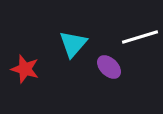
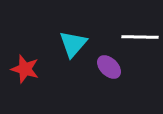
white line: rotated 18 degrees clockwise
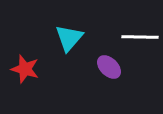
cyan triangle: moved 4 px left, 6 px up
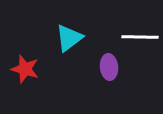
cyan triangle: rotated 12 degrees clockwise
purple ellipse: rotated 40 degrees clockwise
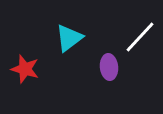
white line: rotated 48 degrees counterclockwise
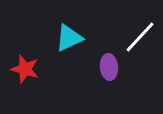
cyan triangle: rotated 12 degrees clockwise
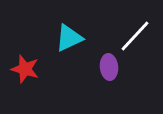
white line: moved 5 px left, 1 px up
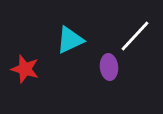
cyan triangle: moved 1 px right, 2 px down
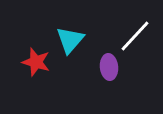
cyan triangle: rotated 24 degrees counterclockwise
red star: moved 11 px right, 7 px up
